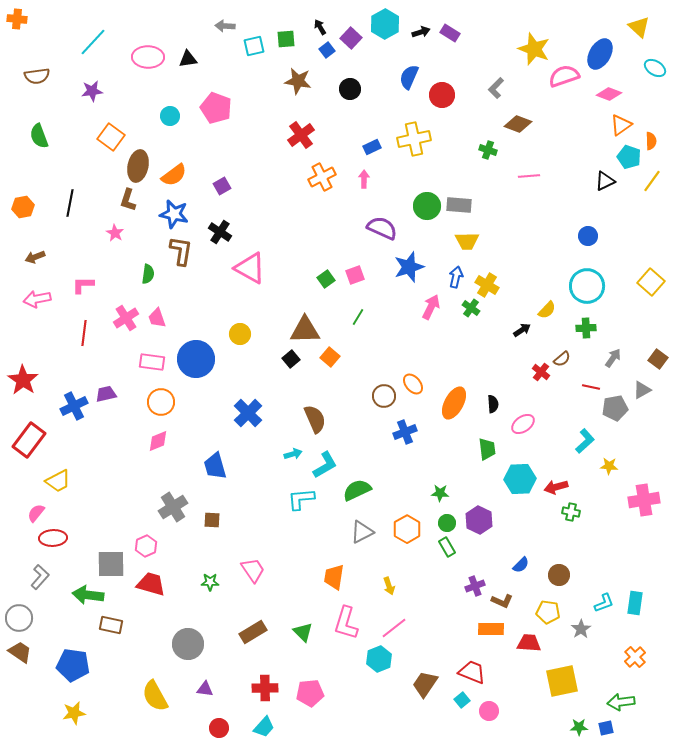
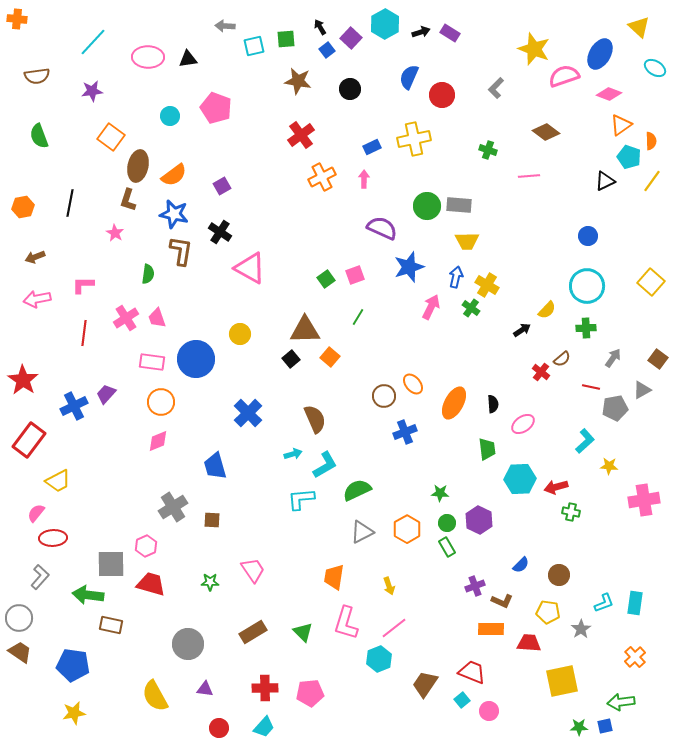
brown diamond at (518, 124): moved 28 px right, 8 px down; rotated 16 degrees clockwise
purple trapezoid at (106, 394): rotated 35 degrees counterclockwise
blue square at (606, 728): moved 1 px left, 2 px up
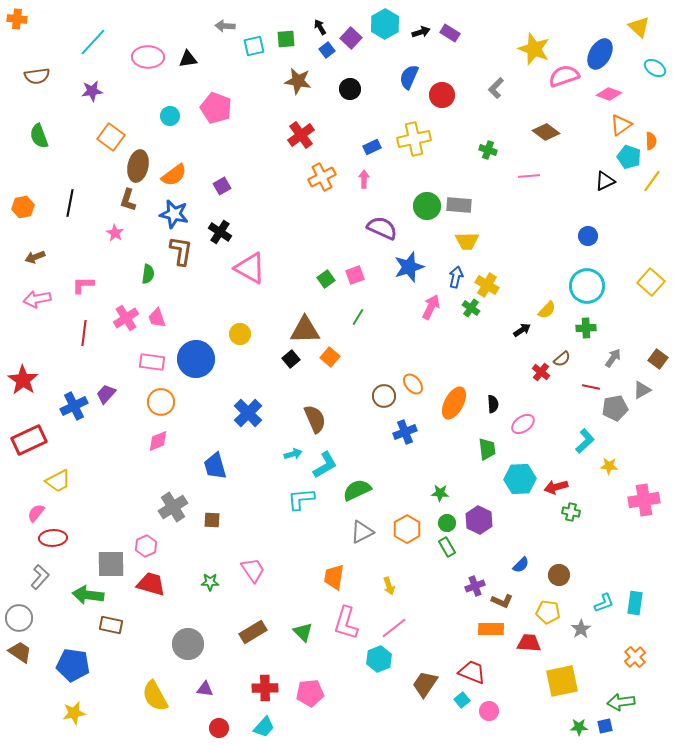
red rectangle at (29, 440): rotated 28 degrees clockwise
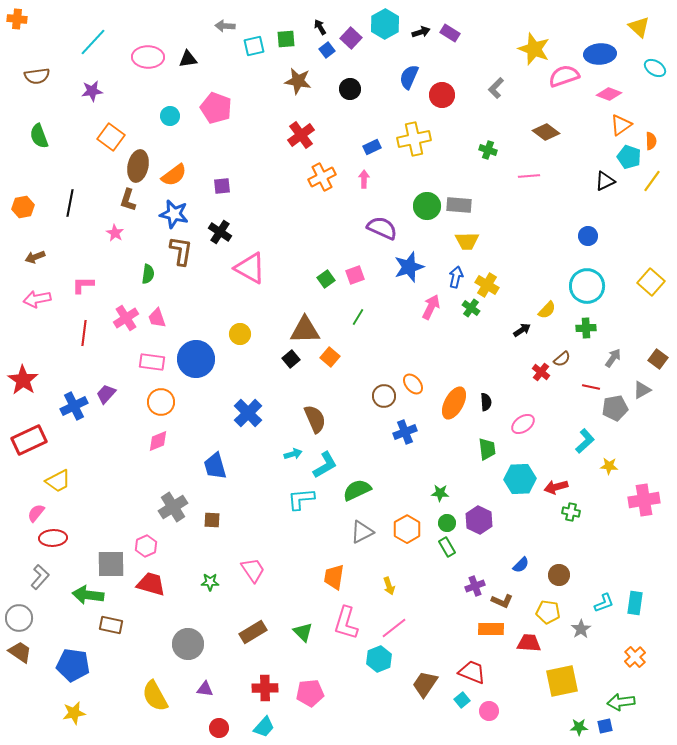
blue ellipse at (600, 54): rotated 56 degrees clockwise
purple square at (222, 186): rotated 24 degrees clockwise
black semicircle at (493, 404): moved 7 px left, 2 px up
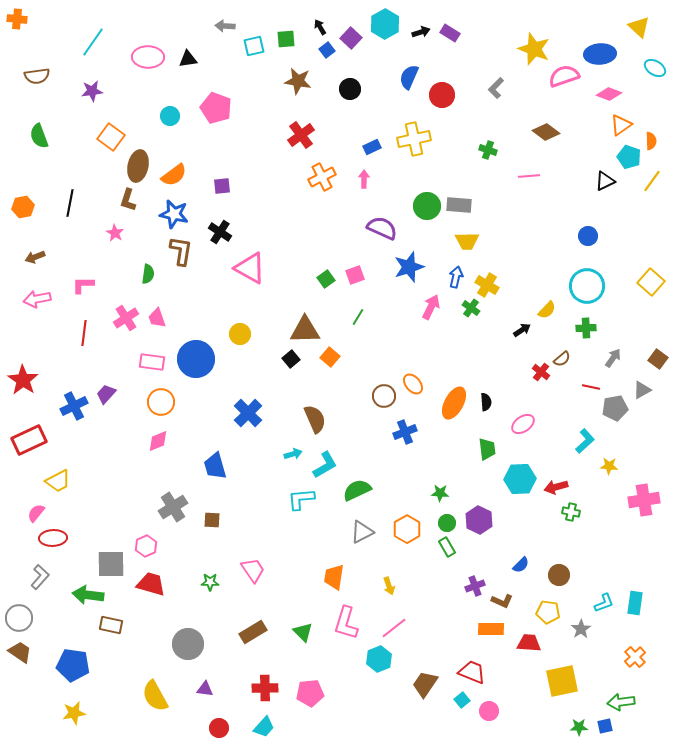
cyan line at (93, 42): rotated 8 degrees counterclockwise
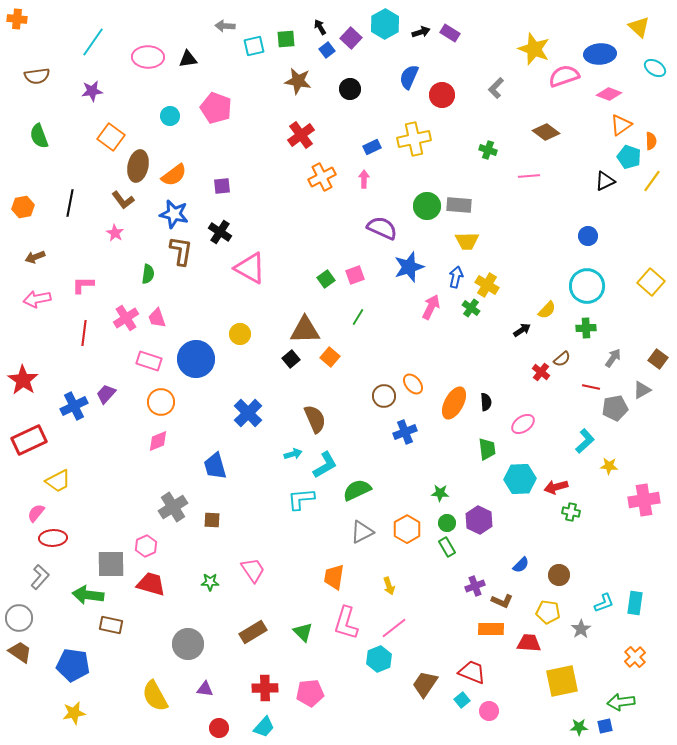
brown L-shape at (128, 200): moved 5 px left; rotated 55 degrees counterclockwise
pink rectangle at (152, 362): moved 3 px left, 1 px up; rotated 10 degrees clockwise
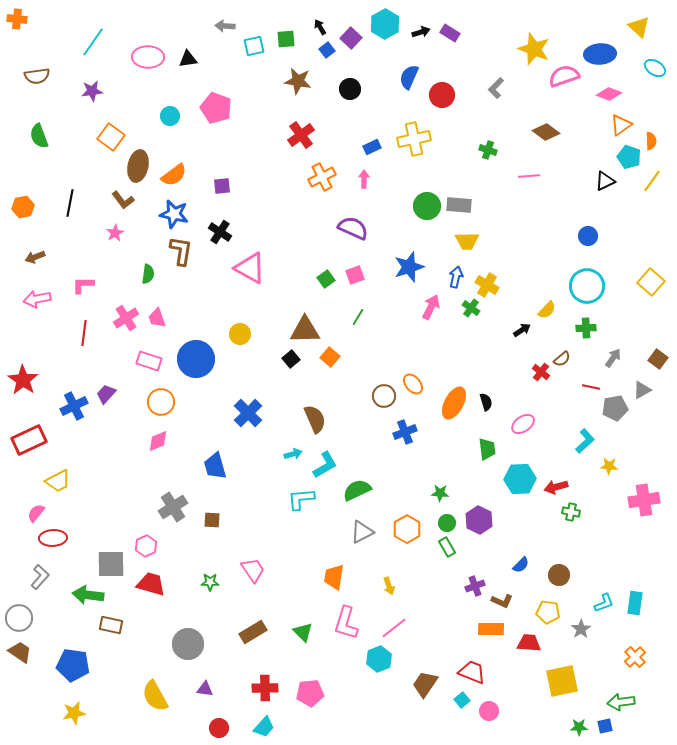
purple semicircle at (382, 228): moved 29 px left
pink star at (115, 233): rotated 12 degrees clockwise
black semicircle at (486, 402): rotated 12 degrees counterclockwise
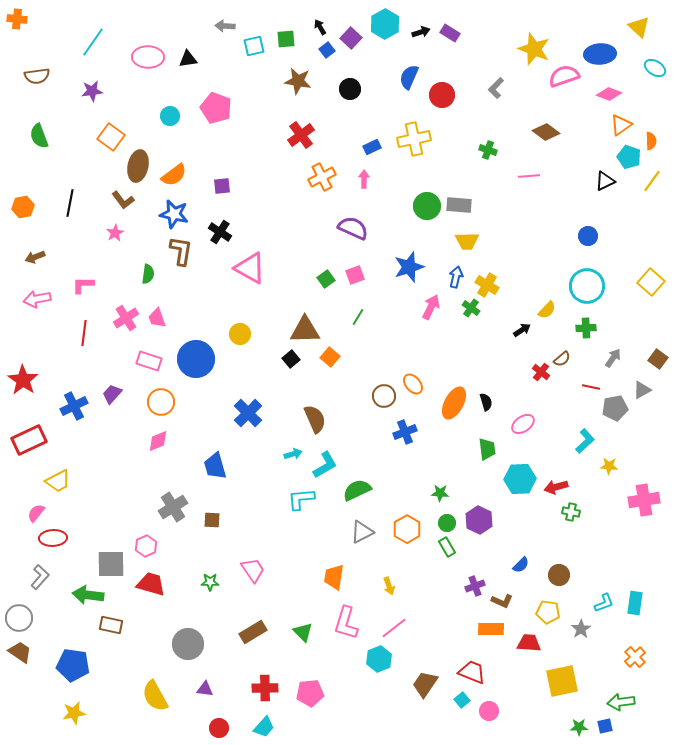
purple trapezoid at (106, 394): moved 6 px right
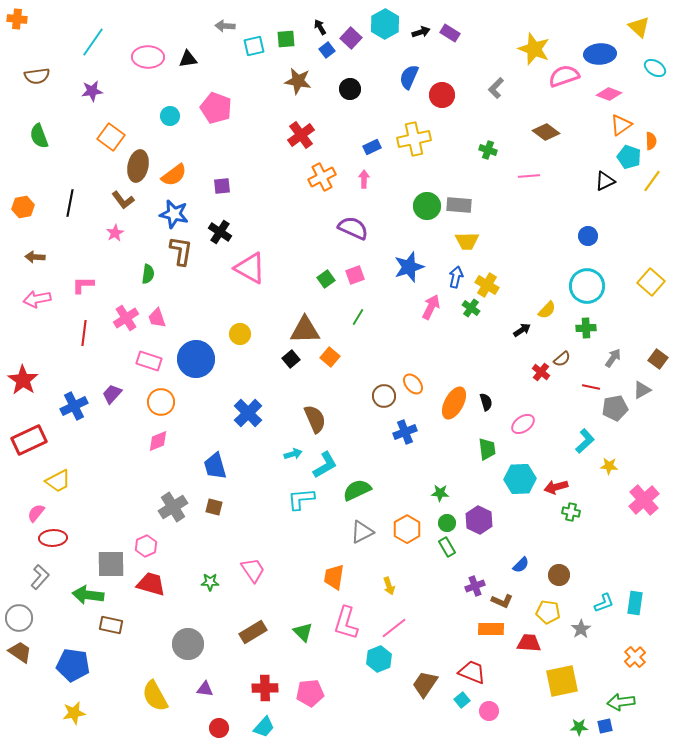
brown arrow at (35, 257): rotated 24 degrees clockwise
pink cross at (644, 500): rotated 32 degrees counterclockwise
brown square at (212, 520): moved 2 px right, 13 px up; rotated 12 degrees clockwise
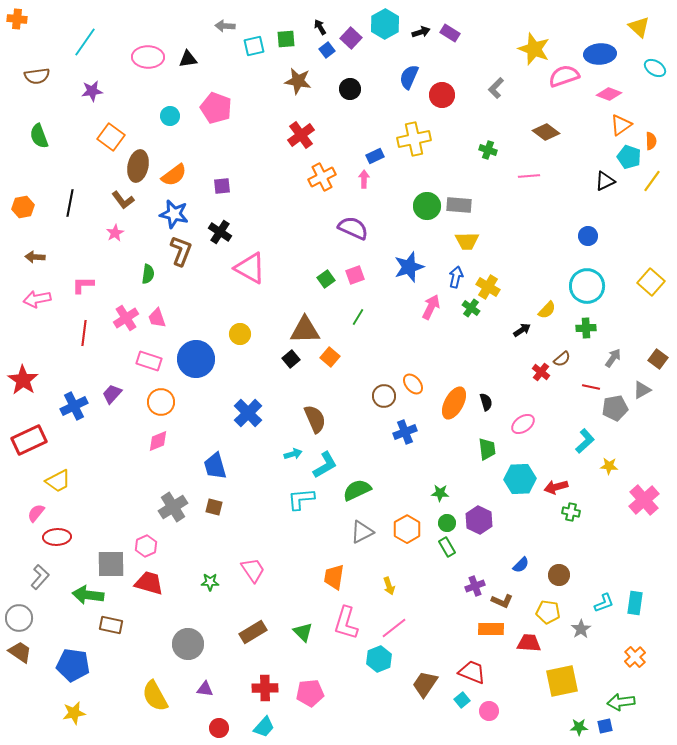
cyan line at (93, 42): moved 8 px left
blue rectangle at (372, 147): moved 3 px right, 9 px down
brown L-shape at (181, 251): rotated 12 degrees clockwise
yellow cross at (487, 285): moved 1 px right, 2 px down
red ellipse at (53, 538): moved 4 px right, 1 px up
red trapezoid at (151, 584): moved 2 px left, 1 px up
